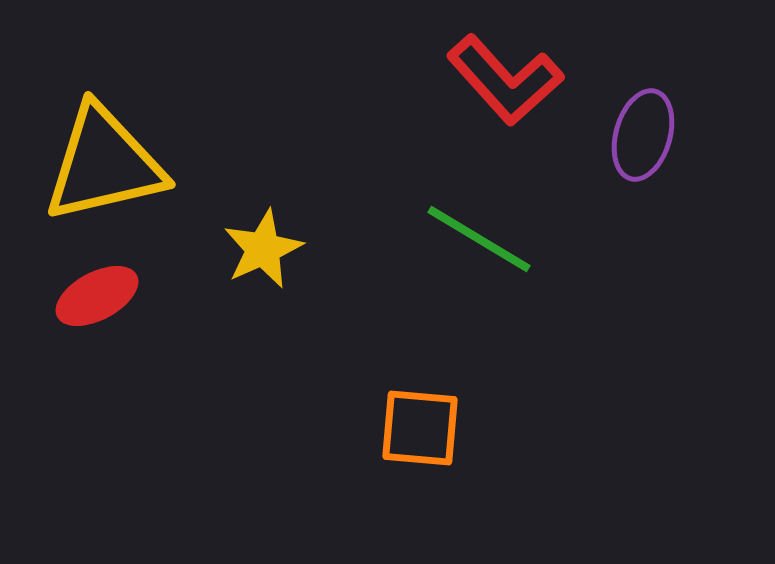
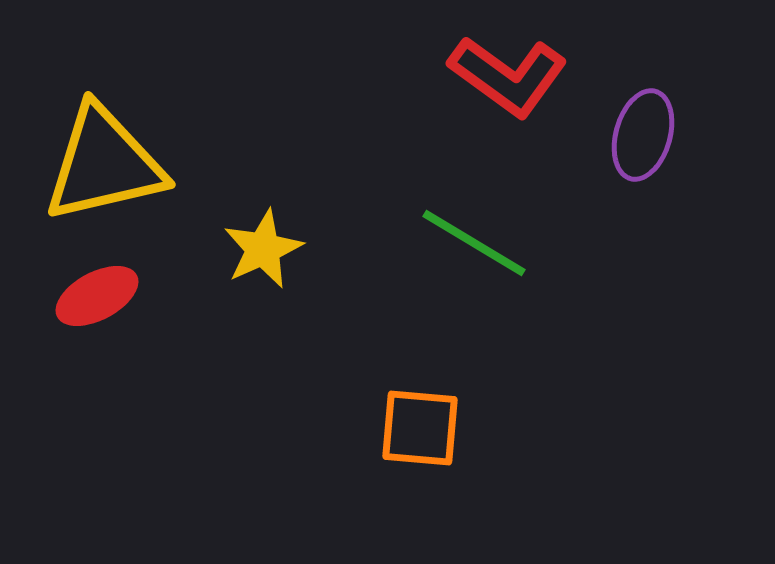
red L-shape: moved 3 px right, 4 px up; rotated 12 degrees counterclockwise
green line: moved 5 px left, 4 px down
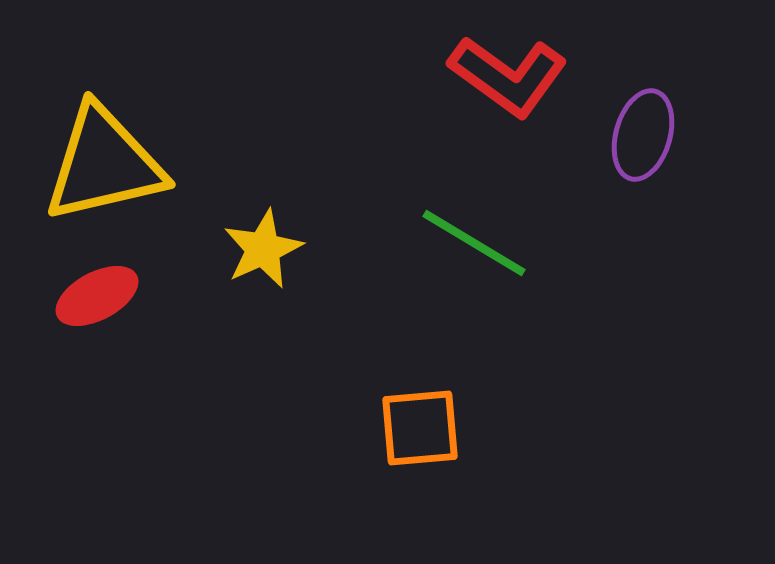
orange square: rotated 10 degrees counterclockwise
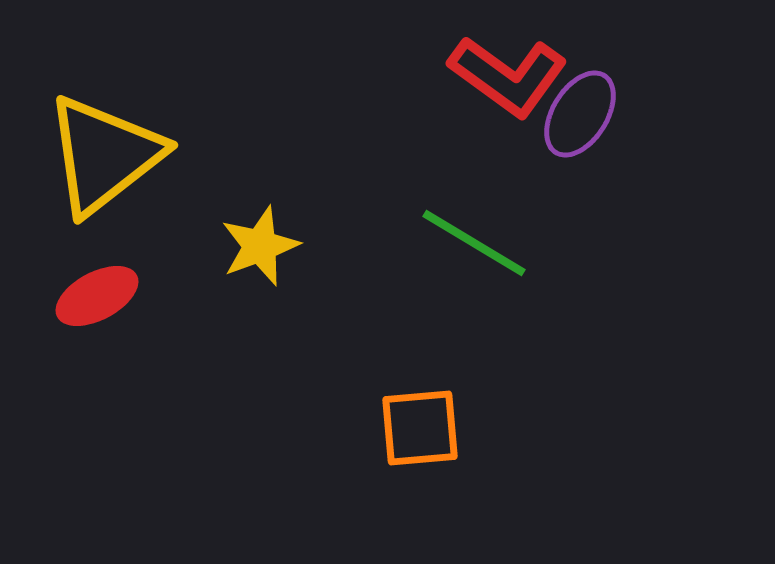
purple ellipse: moved 63 px left, 21 px up; rotated 16 degrees clockwise
yellow triangle: moved 9 px up; rotated 25 degrees counterclockwise
yellow star: moved 3 px left, 3 px up; rotated 4 degrees clockwise
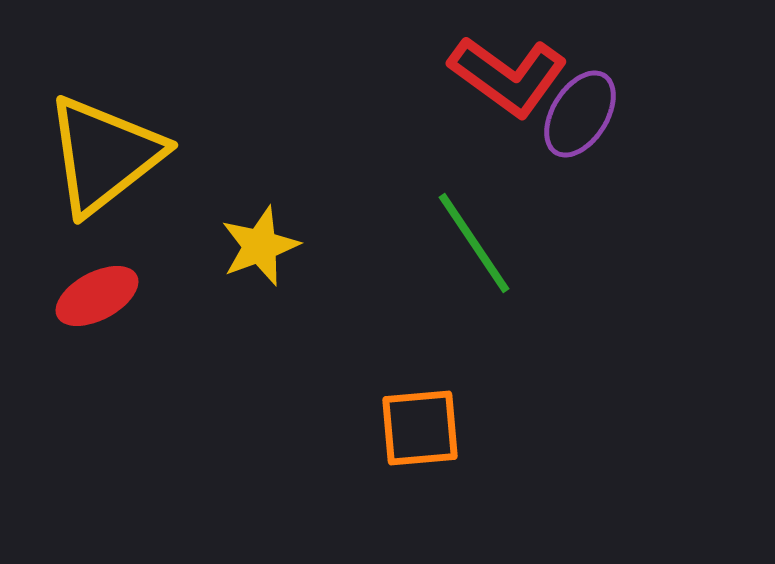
green line: rotated 25 degrees clockwise
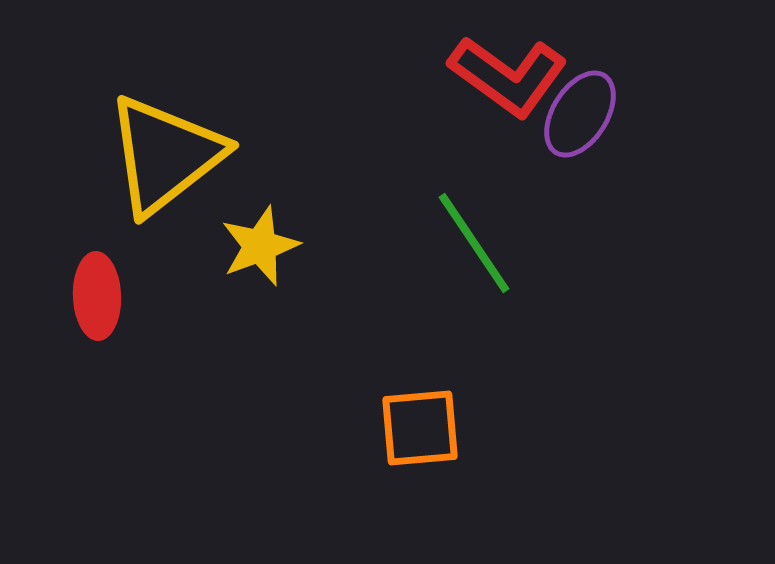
yellow triangle: moved 61 px right
red ellipse: rotated 64 degrees counterclockwise
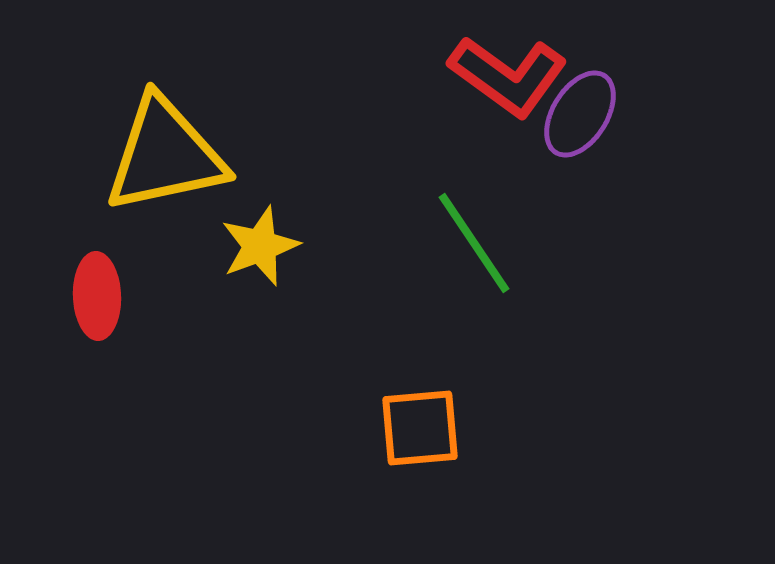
yellow triangle: rotated 26 degrees clockwise
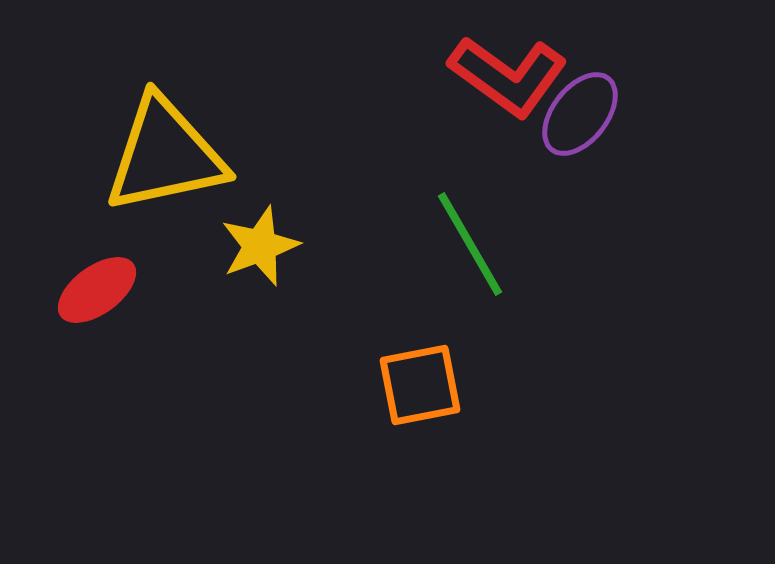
purple ellipse: rotated 6 degrees clockwise
green line: moved 4 px left, 1 px down; rotated 4 degrees clockwise
red ellipse: moved 6 px up; rotated 56 degrees clockwise
orange square: moved 43 px up; rotated 6 degrees counterclockwise
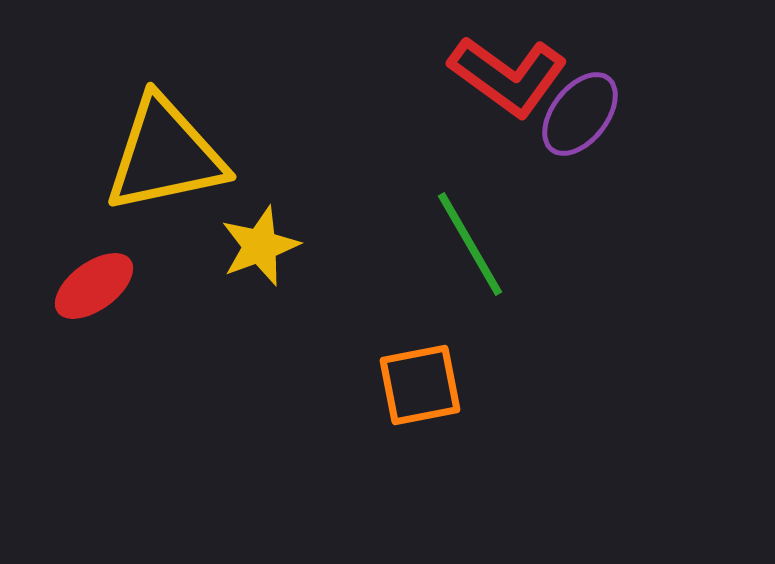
red ellipse: moved 3 px left, 4 px up
